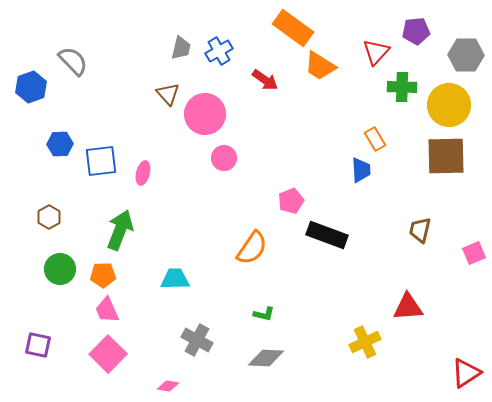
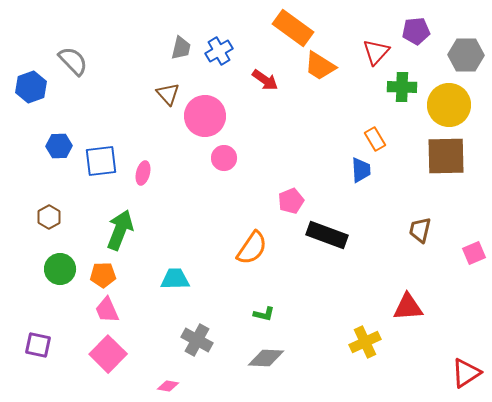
pink circle at (205, 114): moved 2 px down
blue hexagon at (60, 144): moved 1 px left, 2 px down
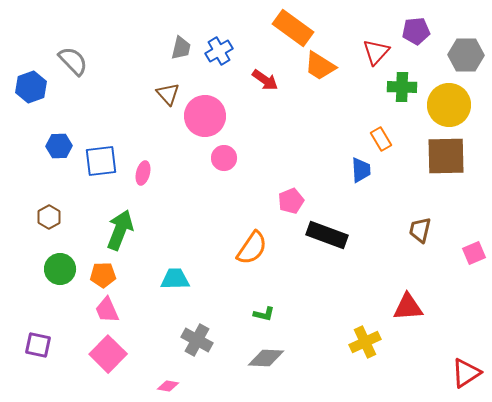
orange rectangle at (375, 139): moved 6 px right
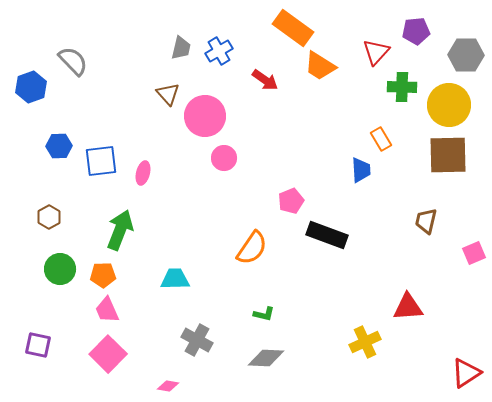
brown square at (446, 156): moved 2 px right, 1 px up
brown trapezoid at (420, 230): moved 6 px right, 9 px up
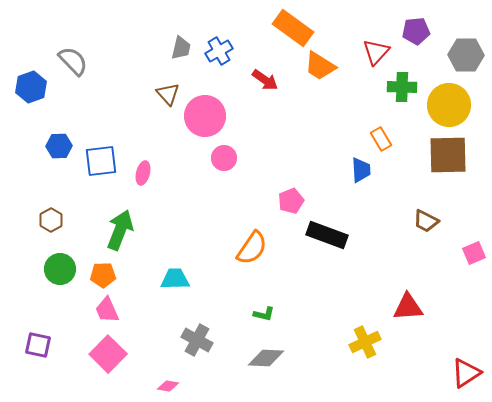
brown hexagon at (49, 217): moved 2 px right, 3 px down
brown trapezoid at (426, 221): rotated 76 degrees counterclockwise
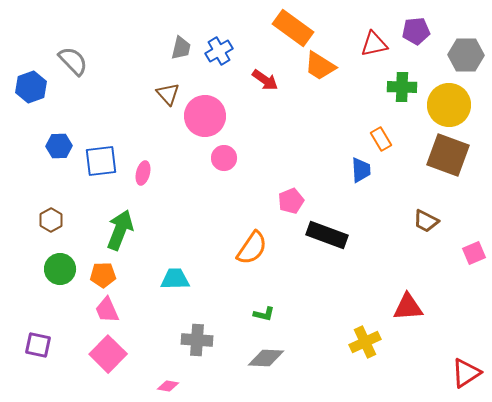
red triangle at (376, 52): moved 2 px left, 8 px up; rotated 36 degrees clockwise
brown square at (448, 155): rotated 21 degrees clockwise
gray cross at (197, 340): rotated 24 degrees counterclockwise
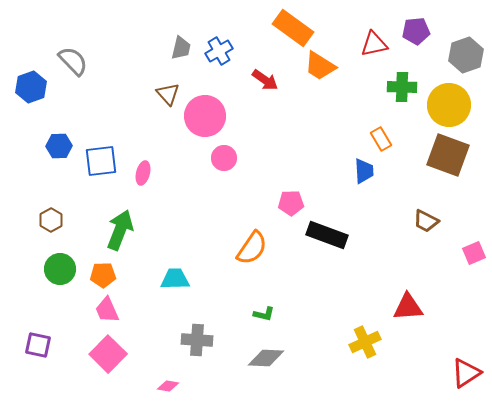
gray hexagon at (466, 55): rotated 20 degrees counterclockwise
blue trapezoid at (361, 170): moved 3 px right, 1 px down
pink pentagon at (291, 201): moved 2 px down; rotated 20 degrees clockwise
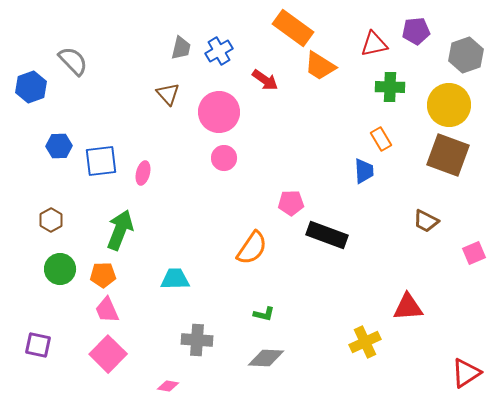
green cross at (402, 87): moved 12 px left
pink circle at (205, 116): moved 14 px right, 4 px up
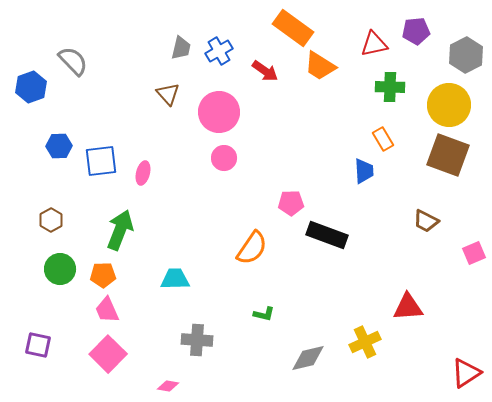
gray hexagon at (466, 55): rotated 8 degrees counterclockwise
red arrow at (265, 80): moved 9 px up
orange rectangle at (381, 139): moved 2 px right
gray diamond at (266, 358): moved 42 px right; rotated 15 degrees counterclockwise
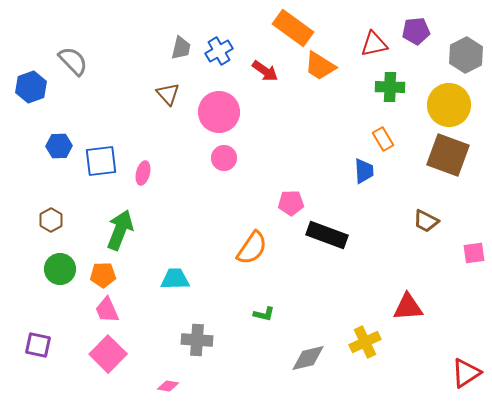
pink square at (474, 253): rotated 15 degrees clockwise
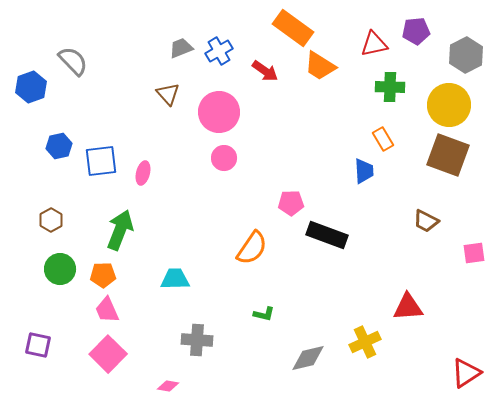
gray trapezoid at (181, 48): rotated 125 degrees counterclockwise
blue hexagon at (59, 146): rotated 10 degrees counterclockwise
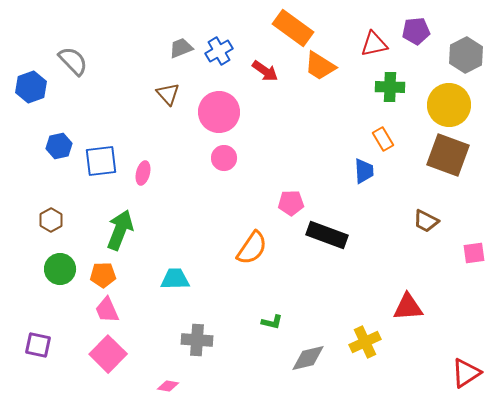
green L-shape at (264, 314): moved 8 px right, 8 px down
